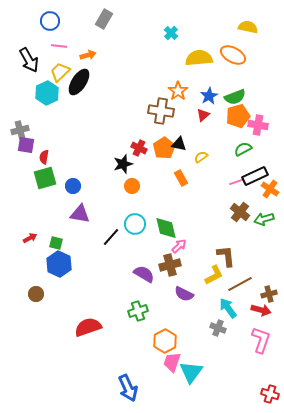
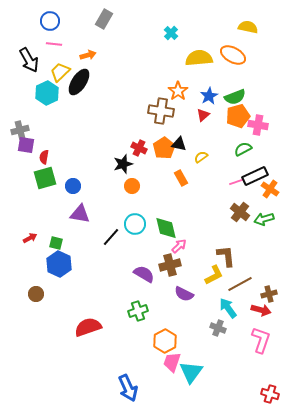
pink line at (59, 46): moved 5 px left, 2 px up
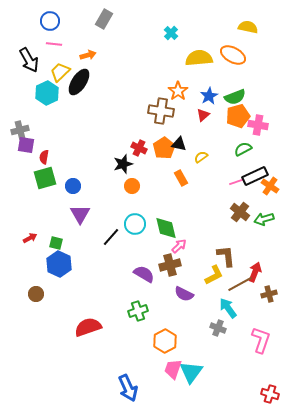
orange cross at (270, 189): moved 3 px up
purple triangle at (80, 214): rotated 50 degrees clockwise
red arrow at (261, 310): moved 6 px left, 38 px up; rotated 84 degrees counterclockwise
pink trapezoid at (172, 362): moved 1 px right, 7 px down
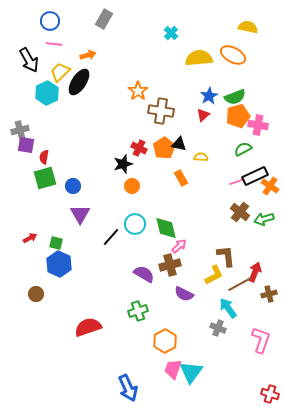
orange star at (178, 91): moved 40 px left
yellow semicircle at (201, 157): rotated 40 degrees clockwise
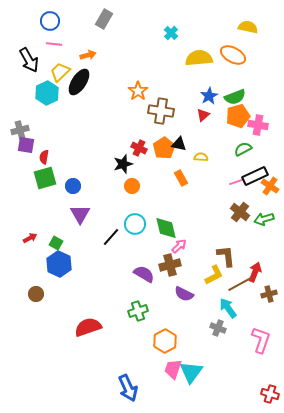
green square at (56, 243): rotated 16 degrees clockwise
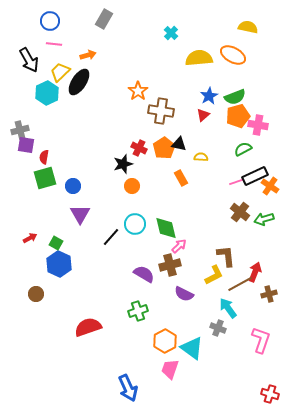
pink trapezoid at (173, 369): moved 3 px left
cyan triangle at (191, 372): moved 1 px right, 24 px up; rotated 30 degrees counterclockwise
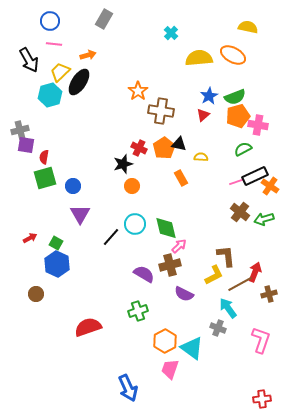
cyan hexagon at (47, 93): moved 3 px right, 2 px down; rotated 10 degrees clockwise
blue hexagon at (59, 264): moved 2 px left
red cross at (270, 394): moved 8 px left, 5 px down; rotated 24 degrees counterclockwise
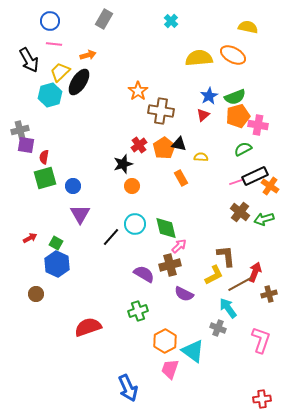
cyan cross at (171, 33): moved 12 px up
red cross at (139, 148): moved 3 px up; rotated 28 degrees clockwise
cyan triangle at (192, 348): moved 1 px right, 3 px down
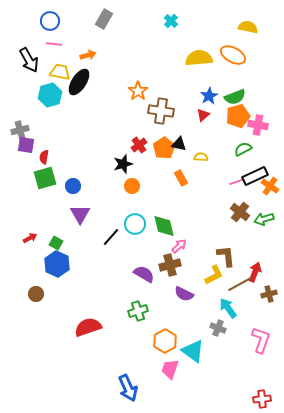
yellow trapezoid at (60, 72): rotated 55 degrees clockwise
green diamond at (166, 228): moved 2 px left, 2 px up
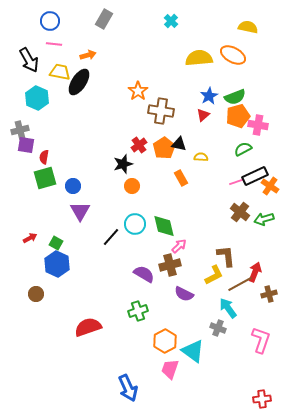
cyan hexagon at (50, 95): moved 13 px left, 3 px down; rotated 20 degrees counterclockwise
purple triangle at (80, 214): moved 3 px up
